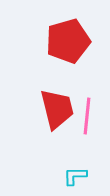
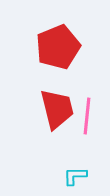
red pentagon: moved 10 px left, 6 px down; rotated 6 degrees counterclockwise
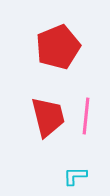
red trapezoid: moved 9 px left, 8 px down
pink line: moved 1 px left
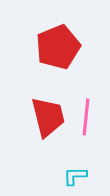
pink line: moved 1 px down
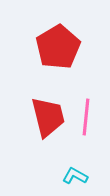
red pentagon: rotated 9 degrees counterclockwise
cyan L-shape: rotated 30 degrees clockwise
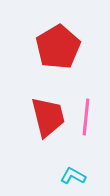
cyan L-shape: moved 2 px left
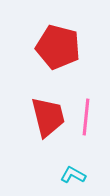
red pentagon: rotated 27 degrees counterclockwise
cyan L-shape: moved 1 px up
